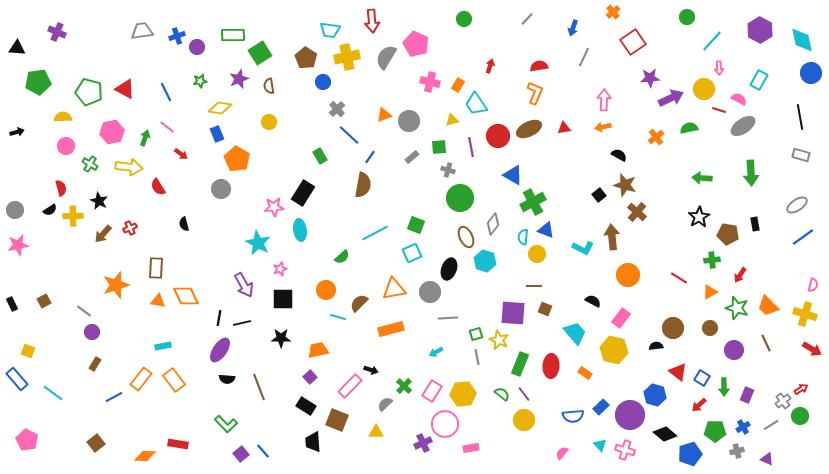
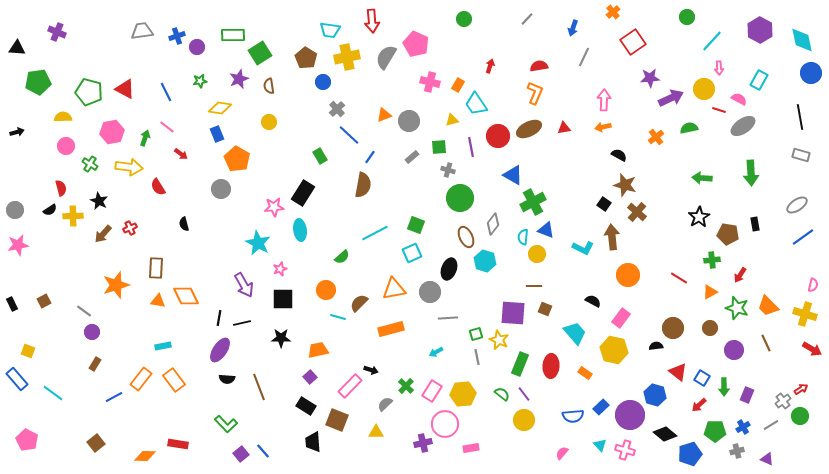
black square at (599, 195): moved 5 px right, 9 px down; rotated 16 degrees counterclockwise
green cross at (404, 386): moved 2 px right
purple cross at (423, 443): rotated 12 degrees clockwise
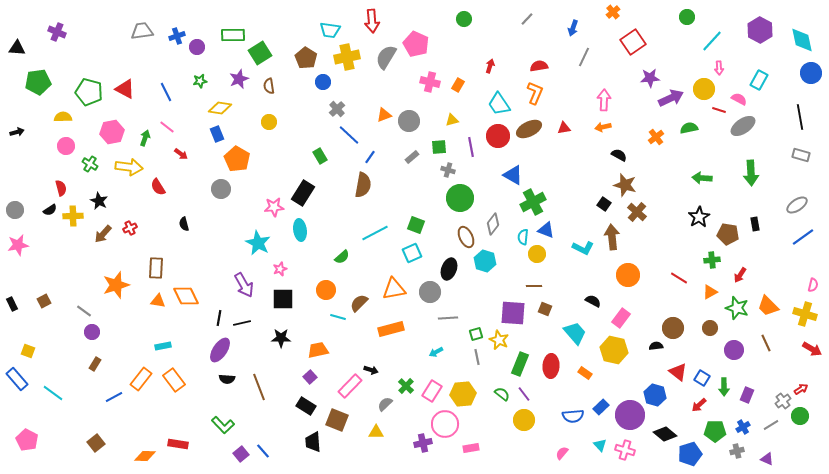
cyan trapezoid at (476, 104): moved 23 px right
green L-shape at (226, 424): moved 3 px left, 1 px down
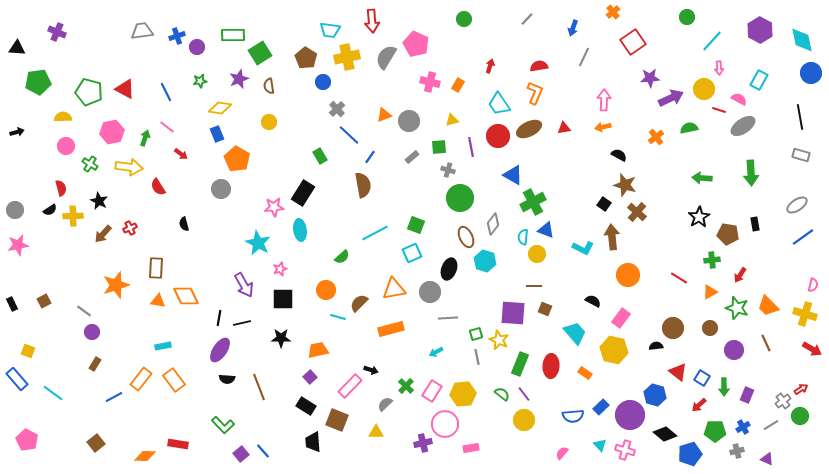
brown semicircle at (363, 185): rotated 20 degrees counterclockwise
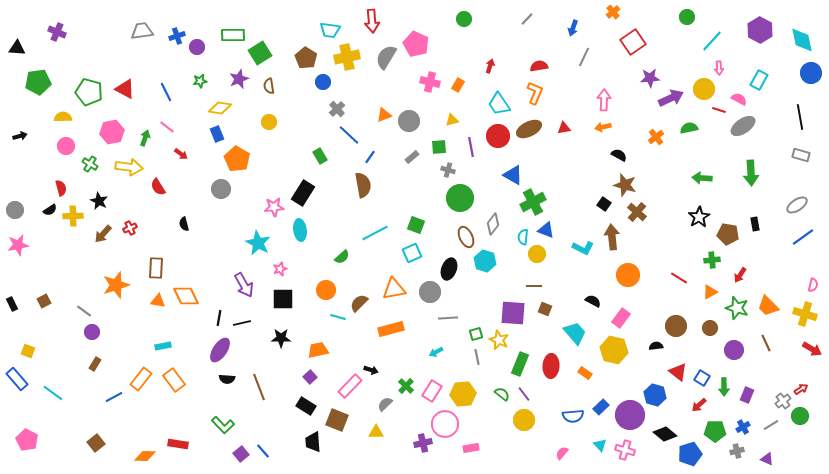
black arrow at (17, 132): moved 3 px right, 4 px down
brown circle at (673, 328): moved 3 px right, 2 px up
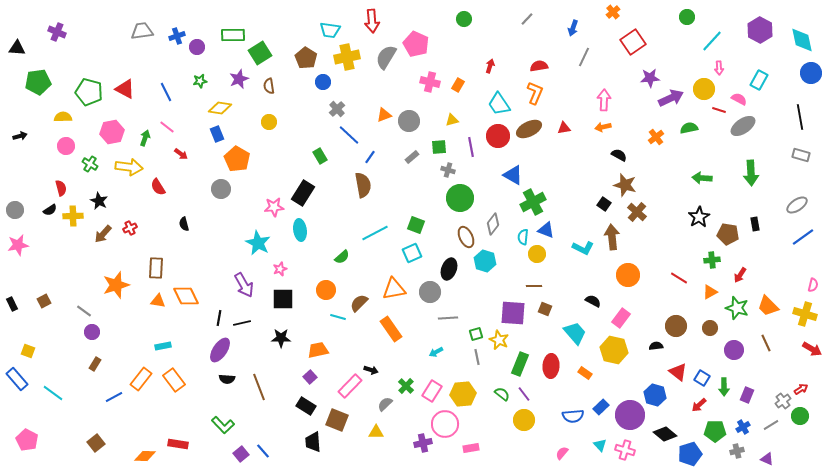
orange rectangle at (391, 329): rotated 70 degrees clockwise
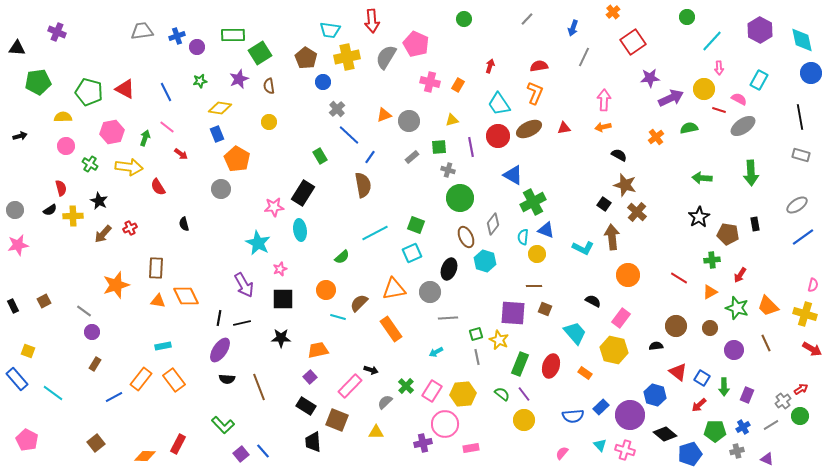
black rectangle at (12, 304): moved 1 px right, 2 px down
red ellipse at (551, 366): rotated 15 degrees clockwise
gray semicircle at (385, 404): moved 2 px up
red rectangle at (178, 444): rotated 72 degrees counterclockwise
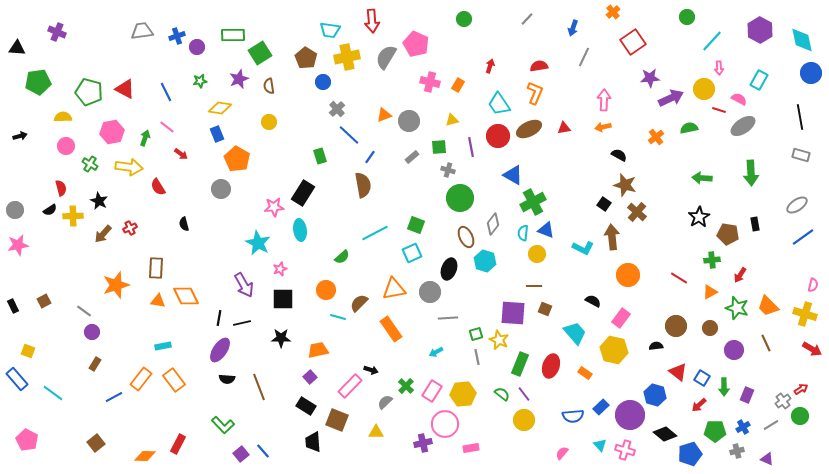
green rectangle at (320, 156): rotated 14 degrees clockwise
cyan semicircle at (523, 237): moved 4 px up
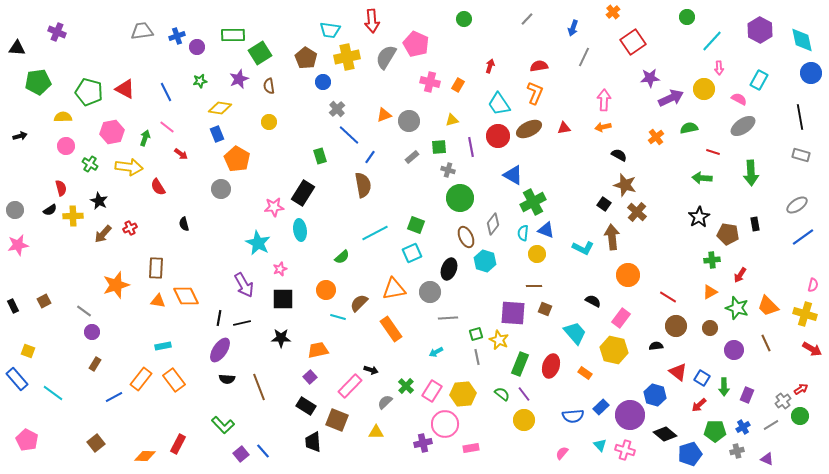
red line at (719, 110): moved 6 px left, 42 px down
red line at (679, 278): moved 11 px left, 19 px down
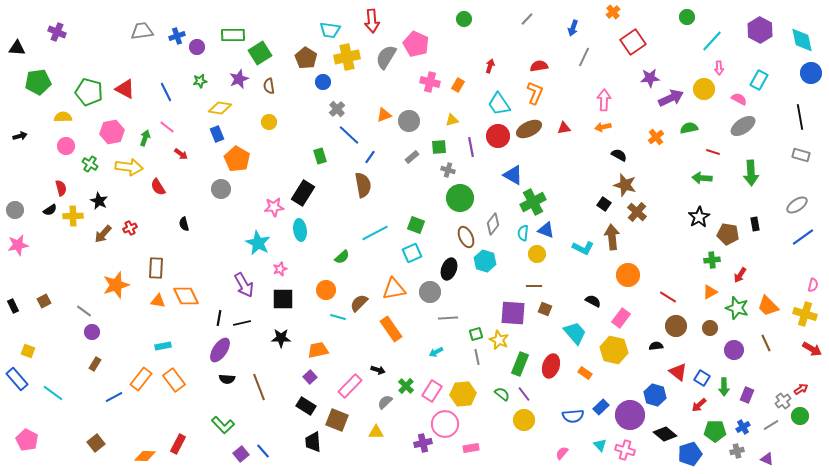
black arrow at (371, 370): moved 7 px right
